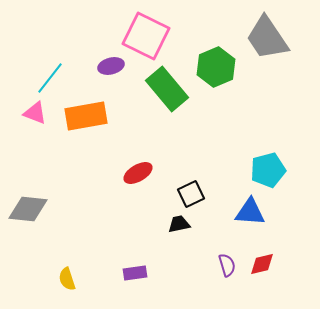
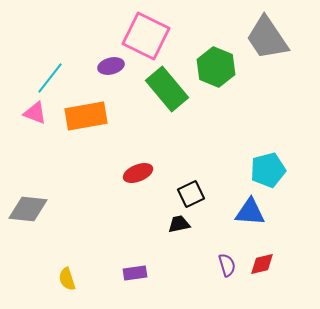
green hexagon: rotated 15 degrees counterclockwise
red ellipse: rotated 8 degrees clockwise
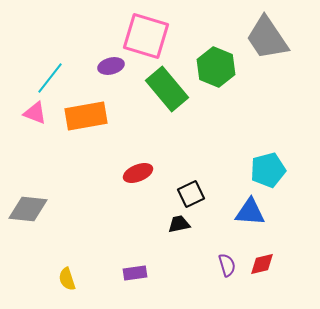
pink square: rotated 9 degrees counterclockwise
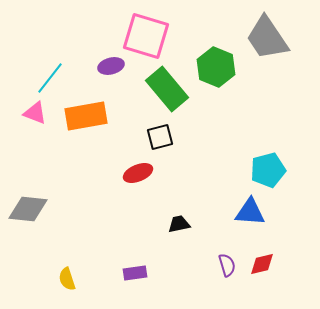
black square: moved 31 px left, 57 px up; rotated 12 degrees clockwise
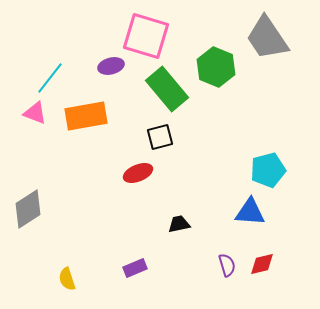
gray diamond: rotated 39 degrees counterclockwise
purple rectangle: moved 5 px up; rotated 15 degrees counterclockwise
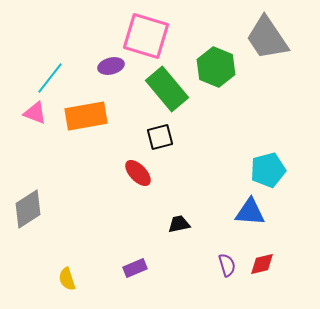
red ellipse: rotated 68 degrees clockwise
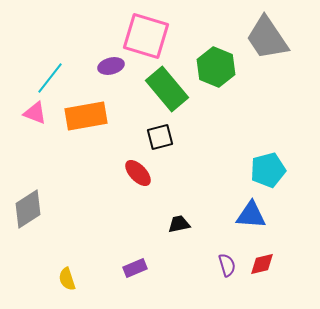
blue triangle: moved 1 px right, 3 px down
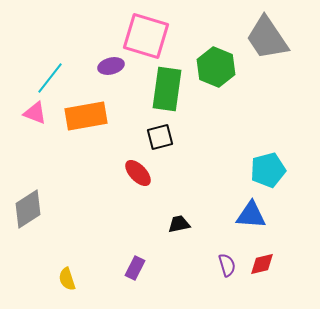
green rectangle: rotated 48 degrees clockwise
purple rectangle: rotated 40 degrees counterclockwise
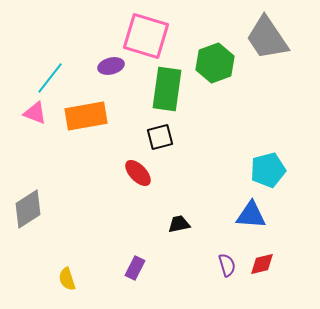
green hexagon: moved 1 px left, 4 px up; rotated 18 degrees clockwise
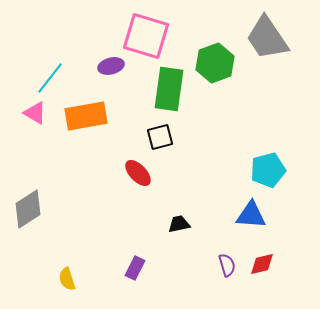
green rectangle: moved 2 px right
pink triangle: rotated 10 degrees clockwise
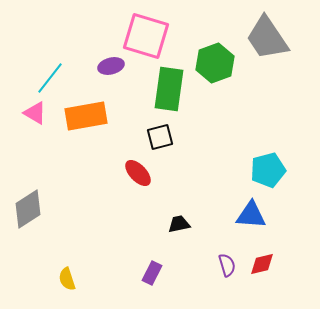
purple rectangle: moved 17 px right, 5 px down
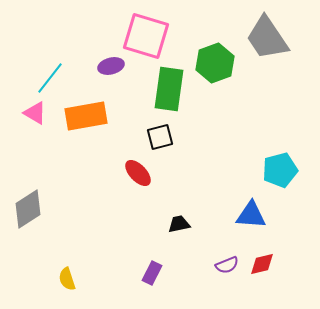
cyan pentagon: moved 12 px right
purple semicircle: rotated 85 degrees clockwise
